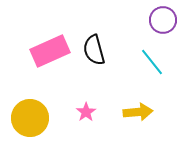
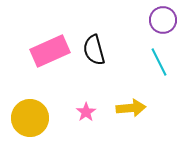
cyan line: moved 7 px right; rotated 12 degrees clockwise
yellow arrow: moved 7 px left, 4 px up
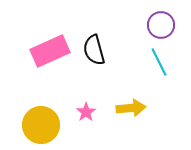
purple circle: moved 2 px left, 5 px down
yellow circle: moved 11 px right, 7 px down
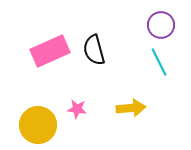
pink star: moved 9 px left, 3 px up; rotated 30 degrees counterclockwise
yellow circle: moved 3 px left
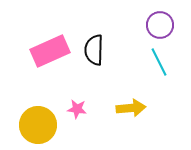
purple circle: moved 1 px left
black semicircle: rotated 16 degrees clockwise
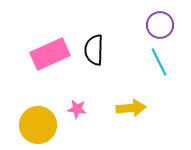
pink rectangle: moved 3 px down
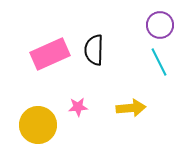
pink star: moved 1 px right, 2 px up; rotated 12 degrees counterclockwise
